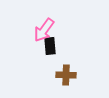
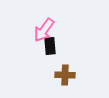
brown cross: moved 1 px left
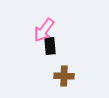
brown cross: moved 1 px left, 1 px down
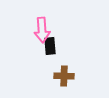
pink arrow: moved 2 px left; rotated 40 degrees counterclockwise
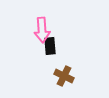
brown cross: rotated 24 degrees clockwise
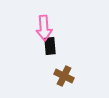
pink arrow: moved 2 px right, 2 px up
